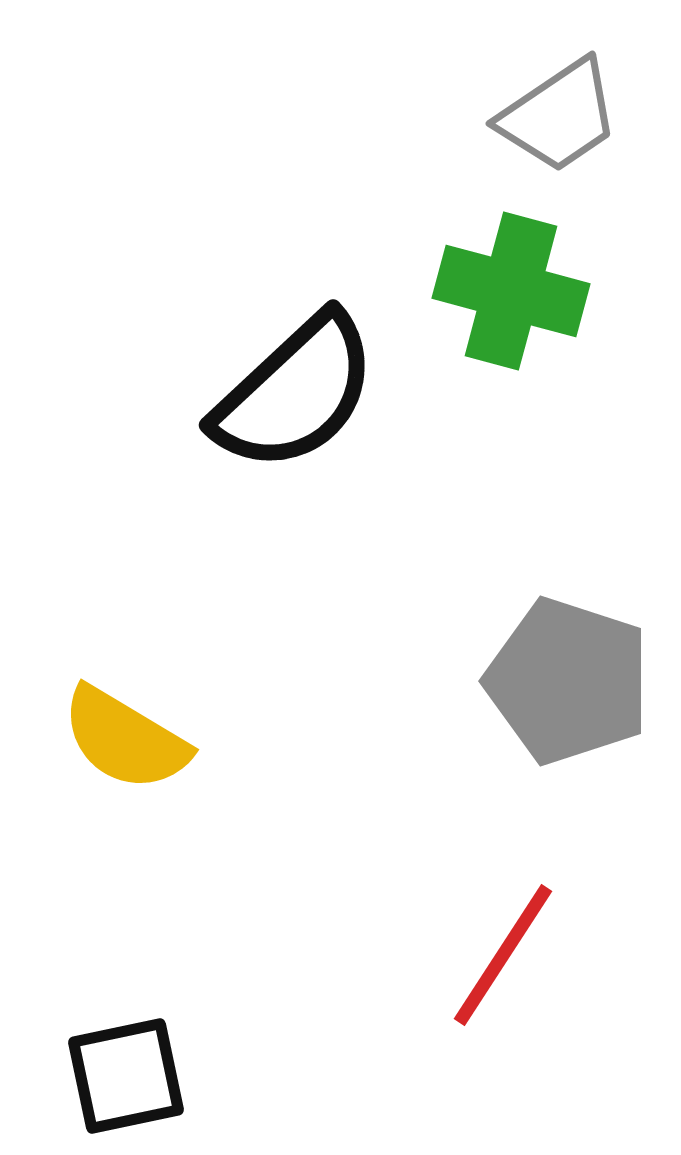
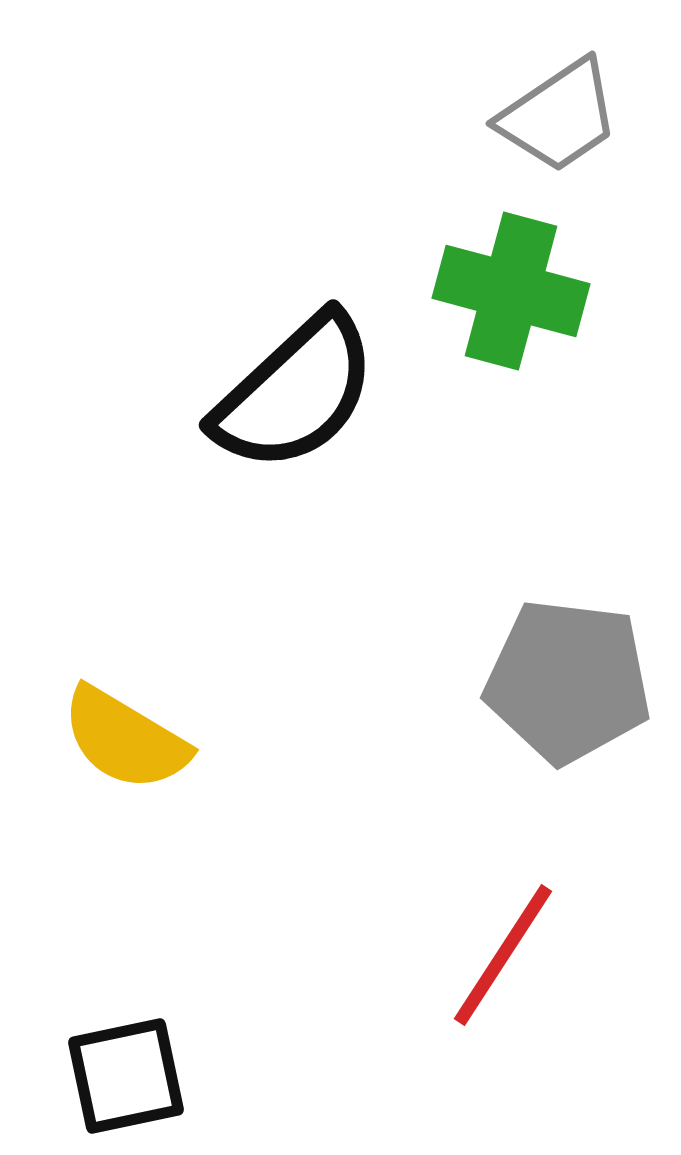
gray pentagon: rotated 11 degrees counterclockwise
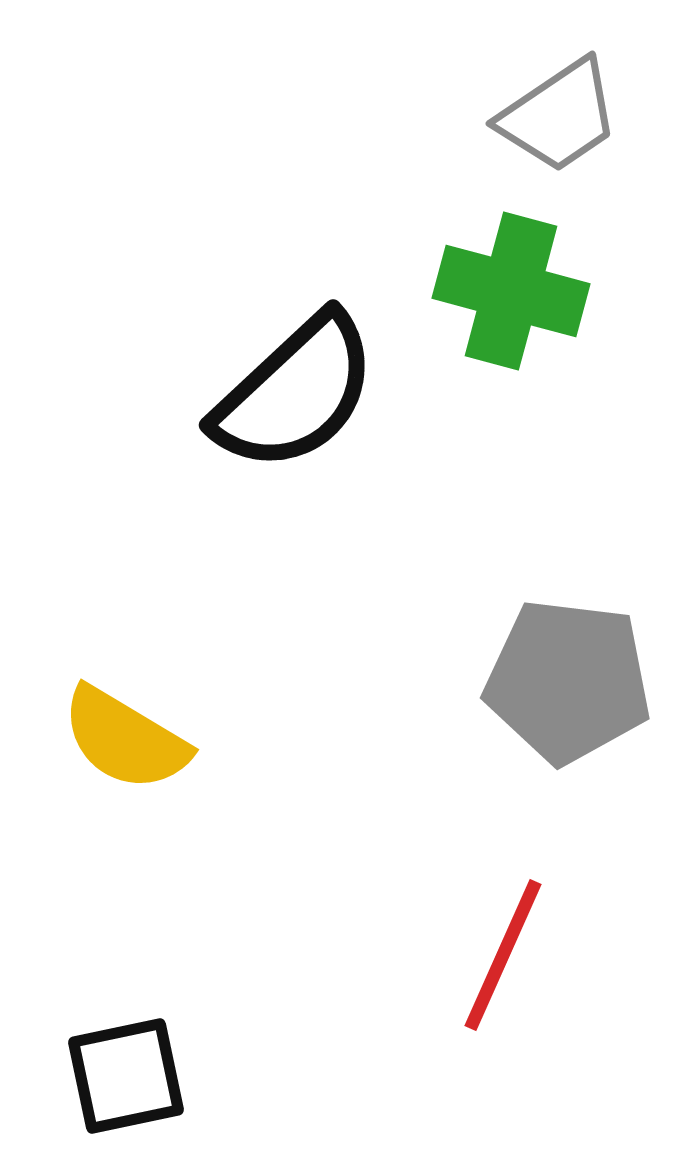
red line: rotated 9 degrees counterclockwise
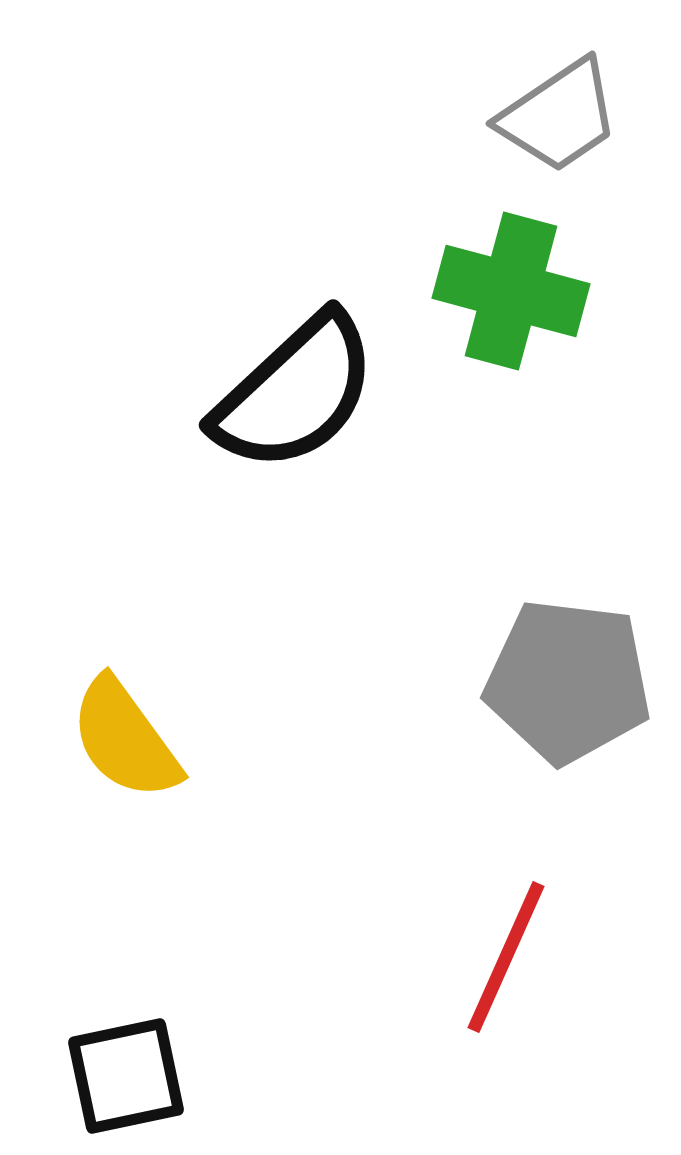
yellow semicircle: rotated 23 degrees clockwise
red line: moved 3 px right, 2 px down
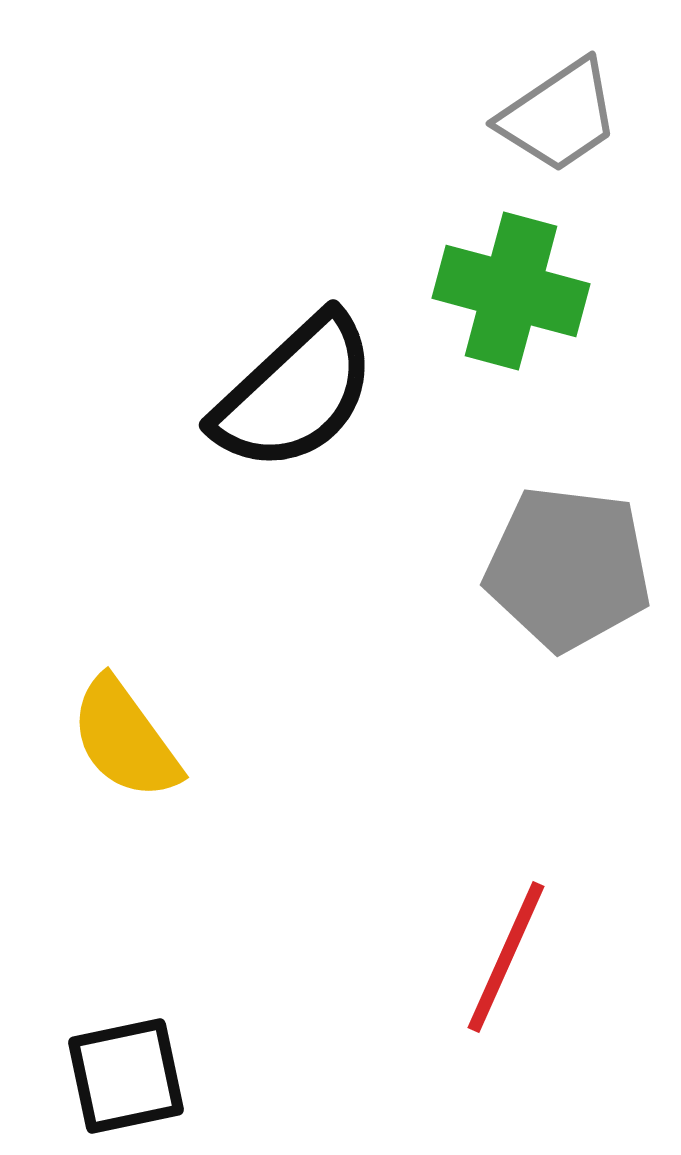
gray pentagon: moved 113 px up
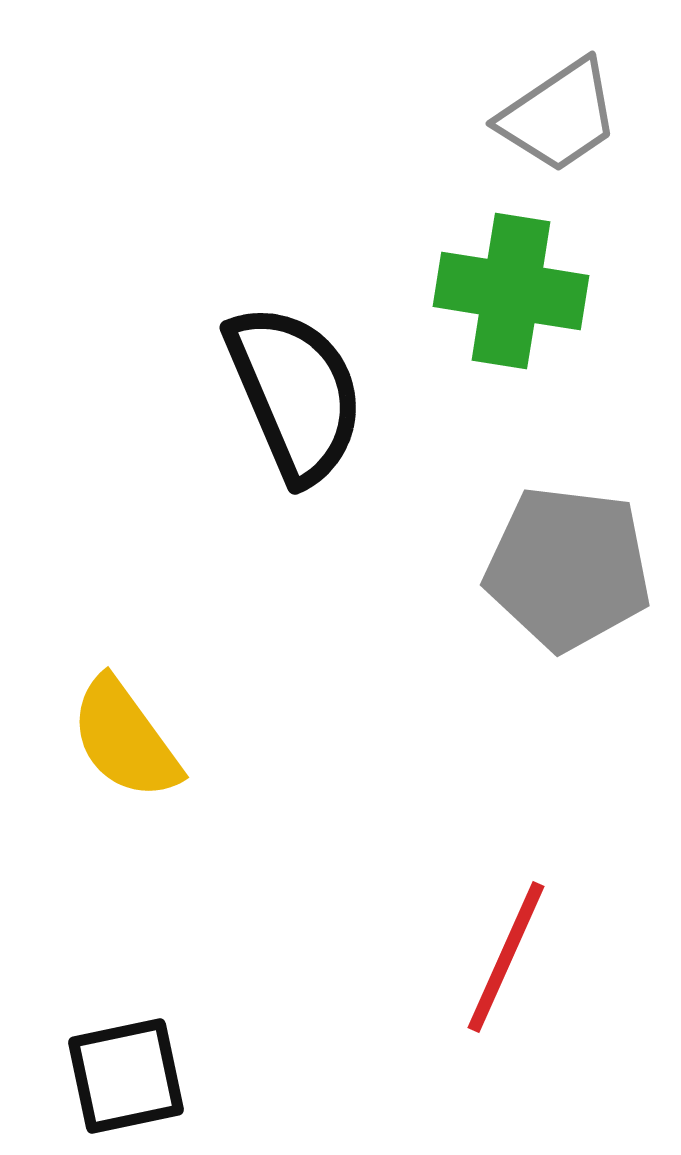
green cross: rotated 6 degrees counterclockwise
black semicircle: rotated 70 degrees counterclockwise
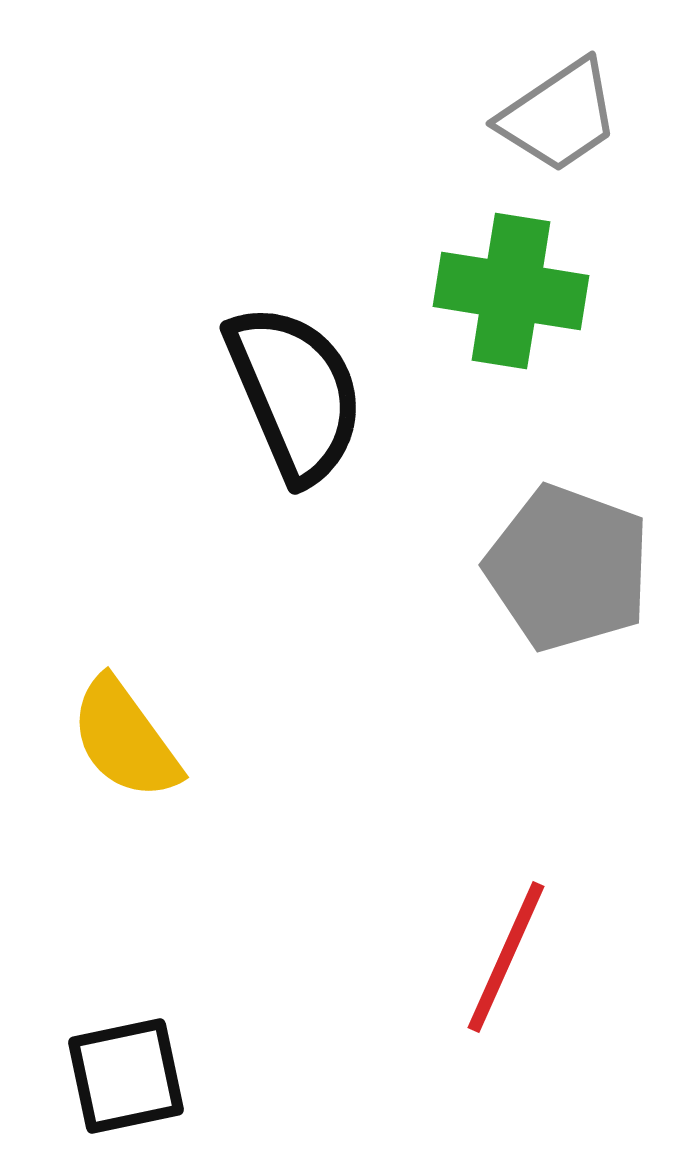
gray pentagon: rotated 13 degrees clockwise
